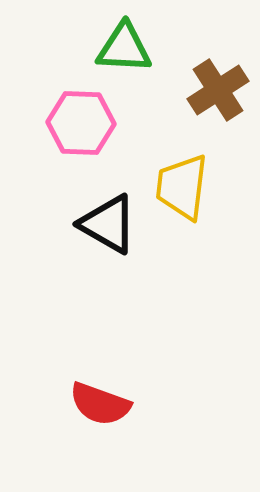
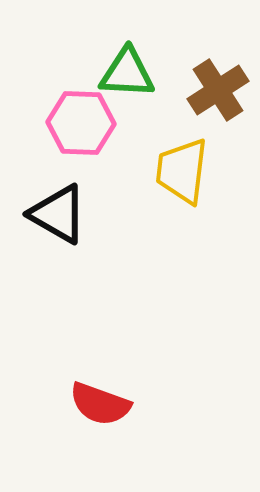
green triangle: moved 3 px right, 25 px down
yellow trapezoid: moved 16 px up
black triangle: moved 50 px left, 10 px up
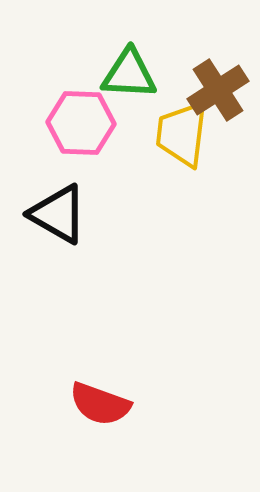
green triangle: moved 2 px right, 1 px down
yellow trapezoid: moved 37 px up
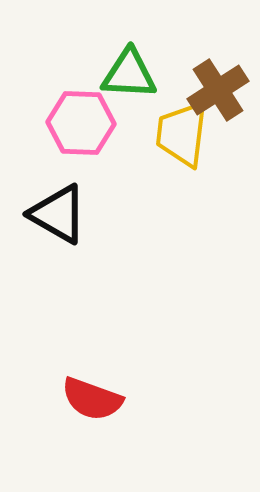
red semicircle: moved 8 px left, 5 px up
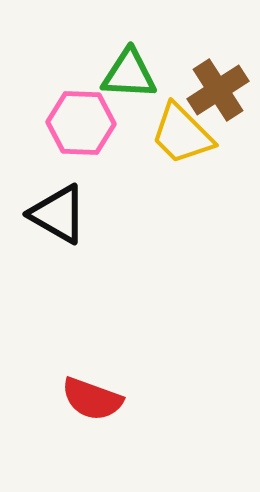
yellow trapezoid: rotated 52 degrees counterclockwise
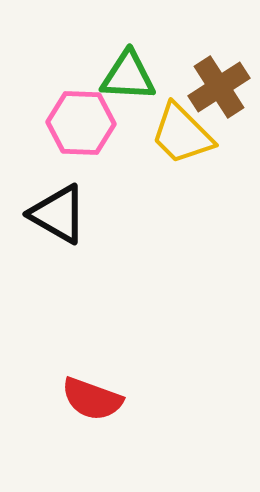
green triangle: moved 1 px left, 2 px down
brown cross: moved 1 px right, 3 px up
